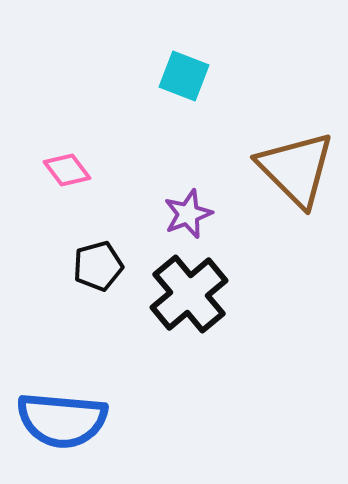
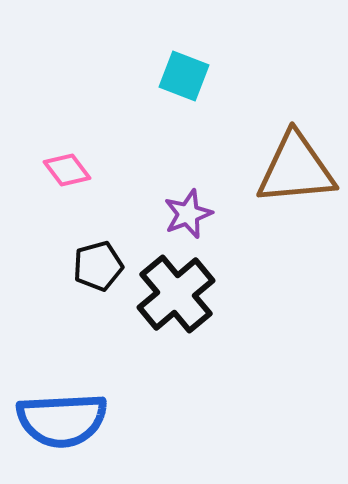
brown triangle: rotated 50 degrees counterclockwise
black cross: moved 13 px left
blue semicircle: rotated 8 degrees counterclockwise
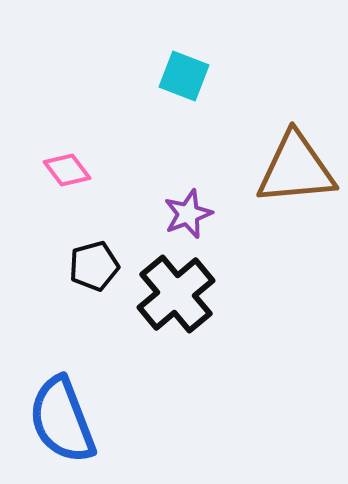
black pentagon: moved 4 px left
blue semicircle: rotated 72 degrees clockwise
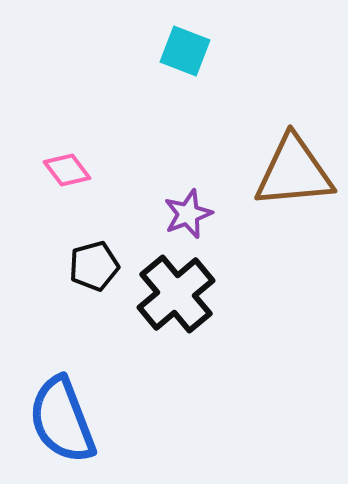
cyan square: moved 1 px right, 25 px up
brown triangle: moved 2 px left, 3 px down
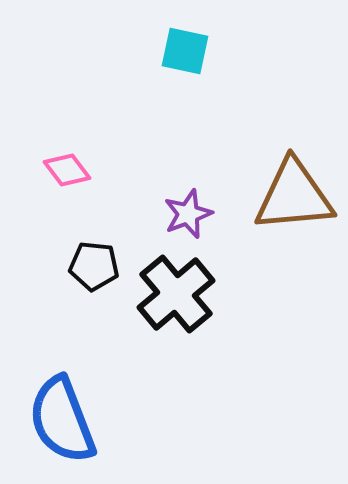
cyan square: rotated 9 degrees counterclockwise
brown triangle: moved 24 px down
black pentagon: rotated 21 degrees clockwise
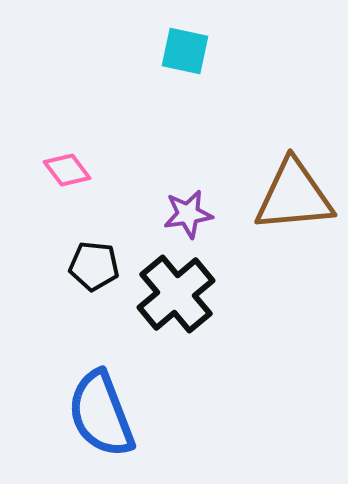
purple star: rotated 12 degrees clockwise
blue semicircle: moved 39 px right, 6 px up
